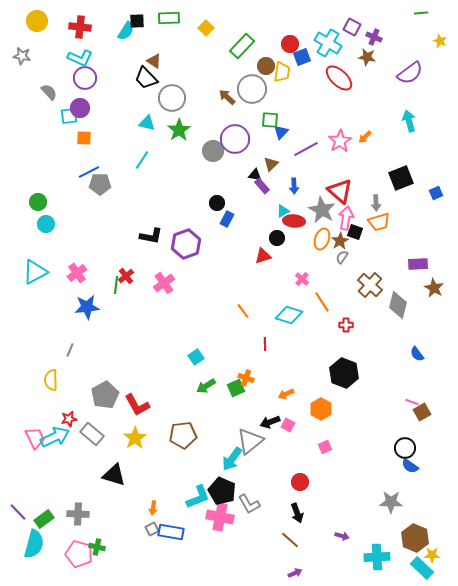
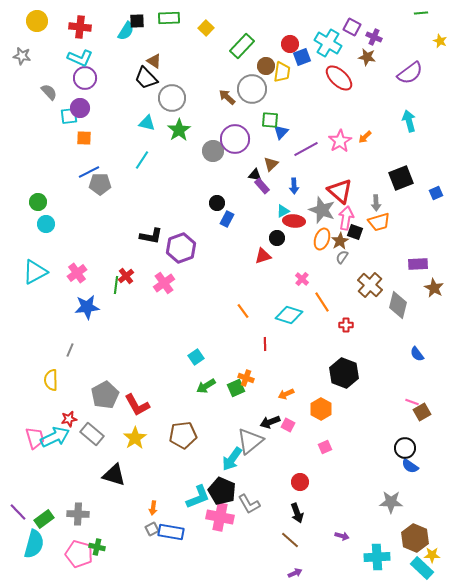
gray star at (322, 210): rotated 8 degrees counterclockwise
purple hexagon at (186, 244): moved 5 px left, 4 px down
pink trapezoid at (35, 438): rotated 10 degrees clockwise
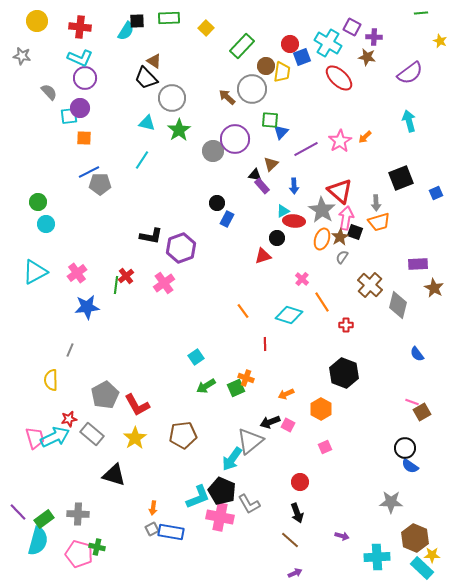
purple cross at (374, 37): rotated 21 degrees counterclockwise
gray star at (322, 210): rotated 12 degrees clockwise
brown star at (340, 241): moved 4 px up
cyan semicircle at (34, 544): moved 4 px right, 3 px up
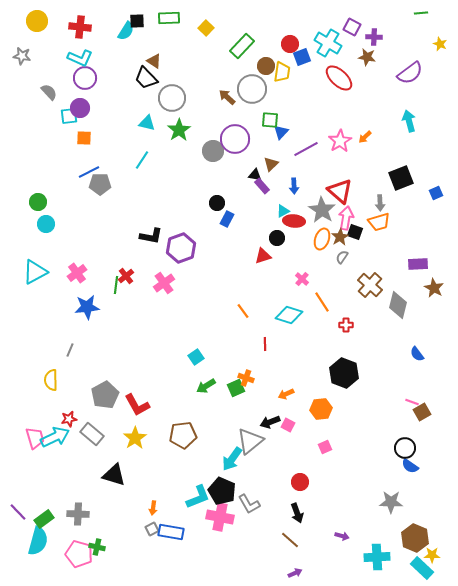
yellow star at (440, 41): moved 3 px down
gray arrow at (376, 203): moved 4 px right
orange hexagon at (321, 409): rotated 25 degrees clockwise
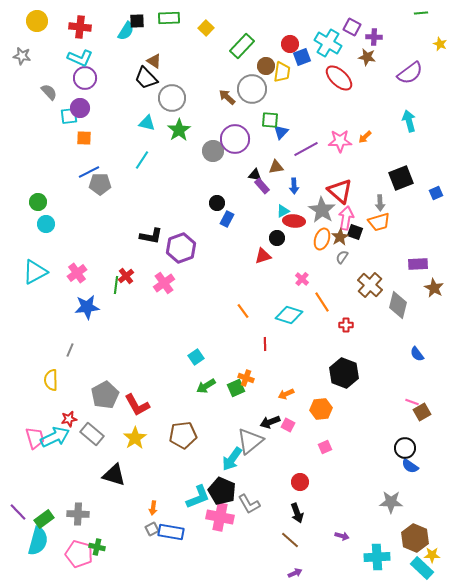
pink star at (340, 141): rotated 30 degrees clockwise
brown triangle at (271, 164): moved 5 px right, 3 px down; rotated 35 degrees clockwise
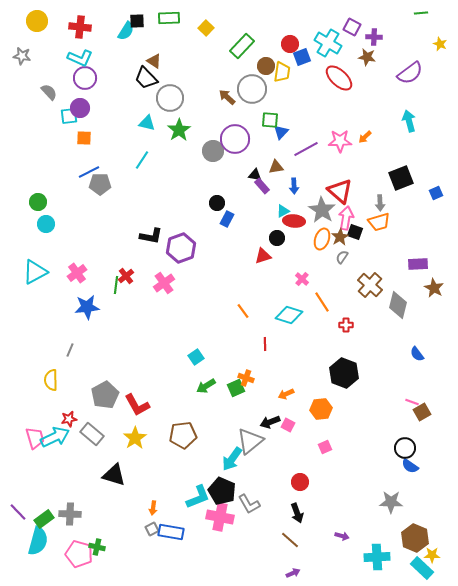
gray circle at (172, 98): moved 2 px left
gray cross at (78, 514): moved 8 px left
purple arrow at (295, 573): moved 2 px left
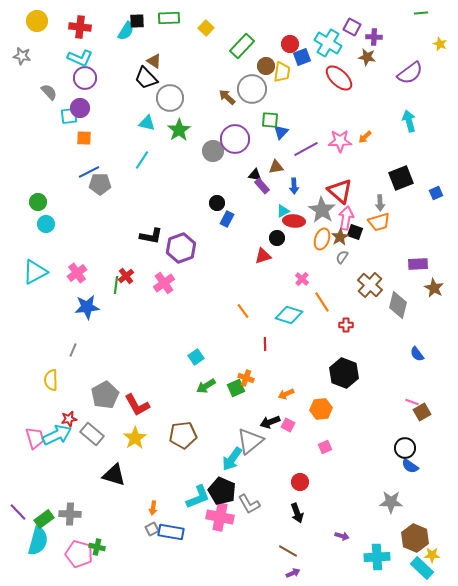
gray line at (70, 350): moved 3 px right
cyan arrow at (55, 437): moved 2 px right, 2 px up
brown line at (290, 540): moved 2 px left, 11 px down; rotated 12 degrees counterclockwise
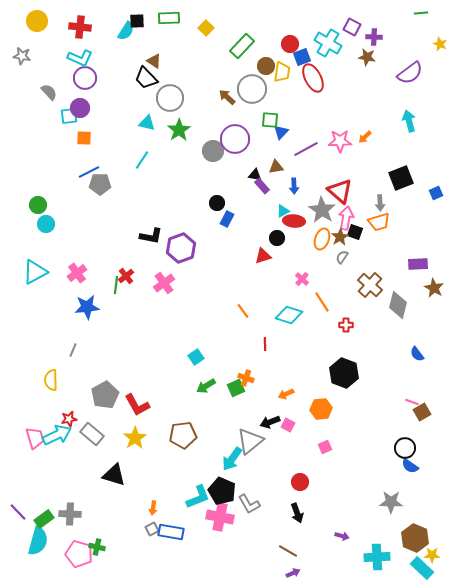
red ellipse at (339, 78): moved 26 px left; rotated 20 degrees clockwise
green circle at (38, 202): moved 3 px down
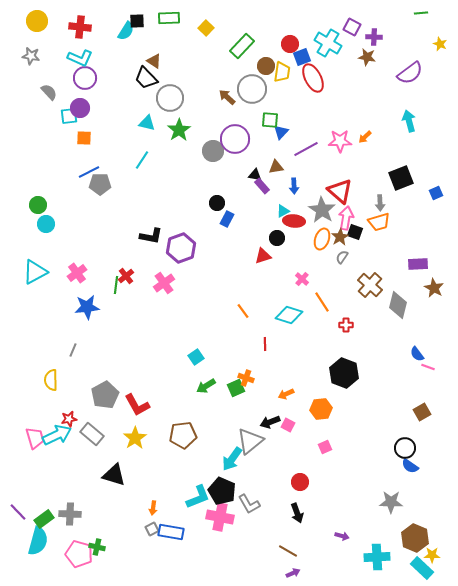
gray star at (22, 56): moved 9 px right
pink line at (412, 402): moved 16 px right, 35 px up
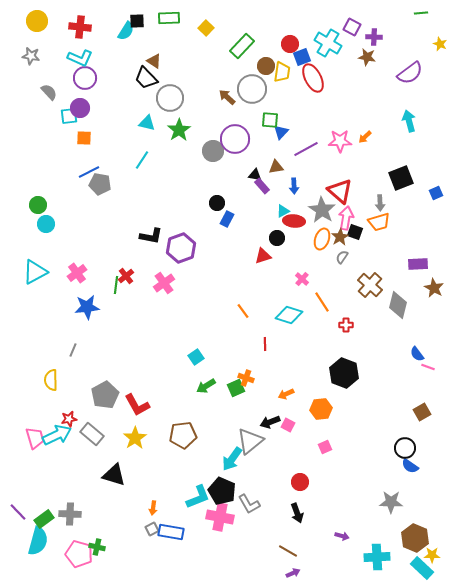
gray pentagon at (100, 184): rotated 10 degrees clockwise
